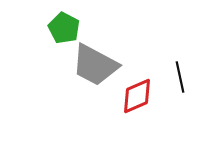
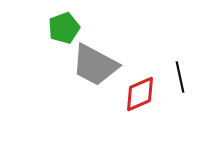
green pentagon: rotated 24 degrees clockwise
red diamond: moved 3 px right, 2 px up
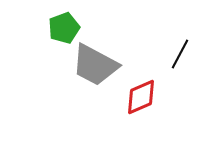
black line: moved 23 px up; rotated 40 degrees clockwise
red diamond: moved 1 px right, 3 px down
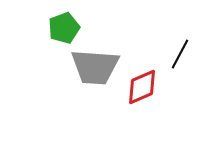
gray trapezoid: moved 2 px down; rotated 24 degrees counterclockwise
red diamond: moved 1 px right, 10 px up
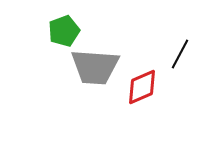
green pentagon: moved 3 px down
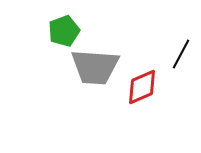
black line: moved 1 px right
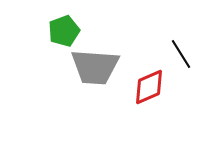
black line: rotated 60 degrees counterclockwise
red diamond: moved 7 px right
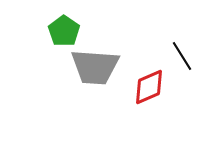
green pentagon: rotated 16 degrees counterclockwise
black line: moved 1 px right, 2 px down
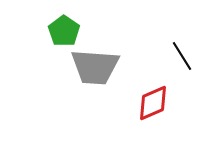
red diamond: moved 4 px right, 16 px down
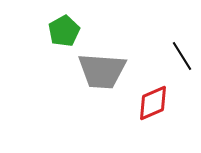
green pentagon: rotated 8 degrees clockwise
gray trapezoid: moved 7 px right, 4 px down
